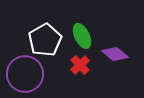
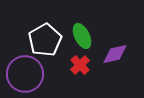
purple diamond: rotated 52 degrees counterclockwise
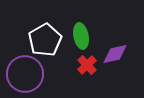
green ellipse: moved 1 px left; rotated 15 degrees clockwise
red cross: moved 7 px right
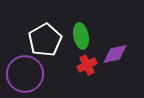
red cross: rotated 18 degrees clockwise
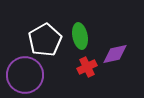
green ellipse: moved 1 px left
red cross: moved 2 px down
purple circle: moved 1 px down
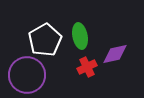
purple circle: moved 2 px right
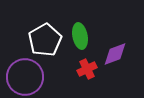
purple diamond: rotated 8 degrees counterclockwise
red cross: moved 2 px down
purple circle: moved 2 px left, 2 px down
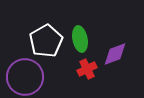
green ellipse: moved 3 px down
white pentagon: moved 1 px right, 1 px down
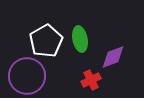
purple diamond: moved 2 px left, 3 px down
red cross: moved 4 px right, 11 px down
purple circle: moved 2 px right, 1 px up
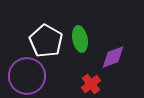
white pentagon: rotated 12 degrees counterclockwise
red cross: moved 4 px down; rotated 12 degrees counterclockwise
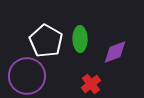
green ellipse: rotated 10 degrees clockwise
purple diamond: moved 2 px right, 5 px up
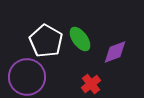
green ellipse: rotated 35 degrees counterclockwise
purple circle: moved 1 px down
